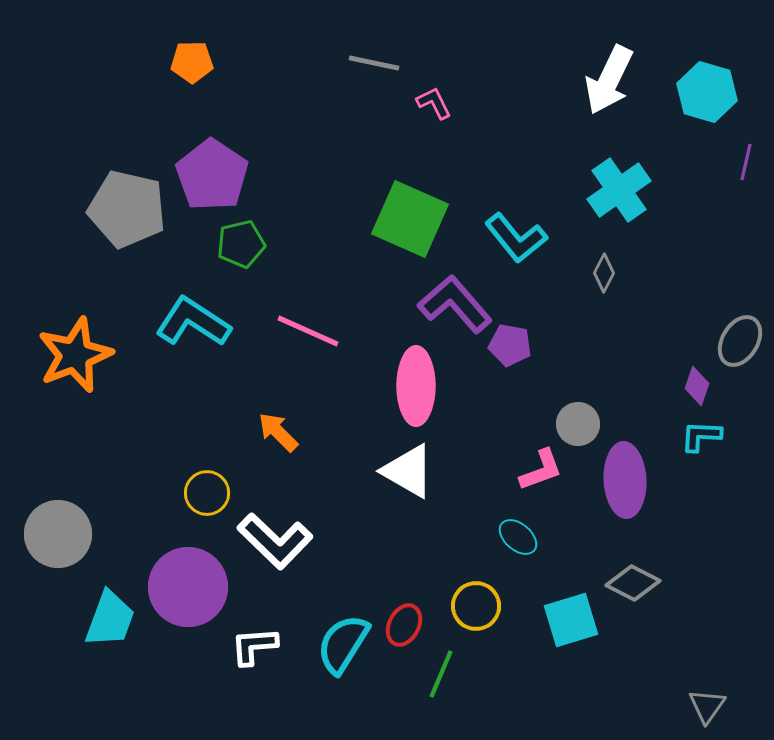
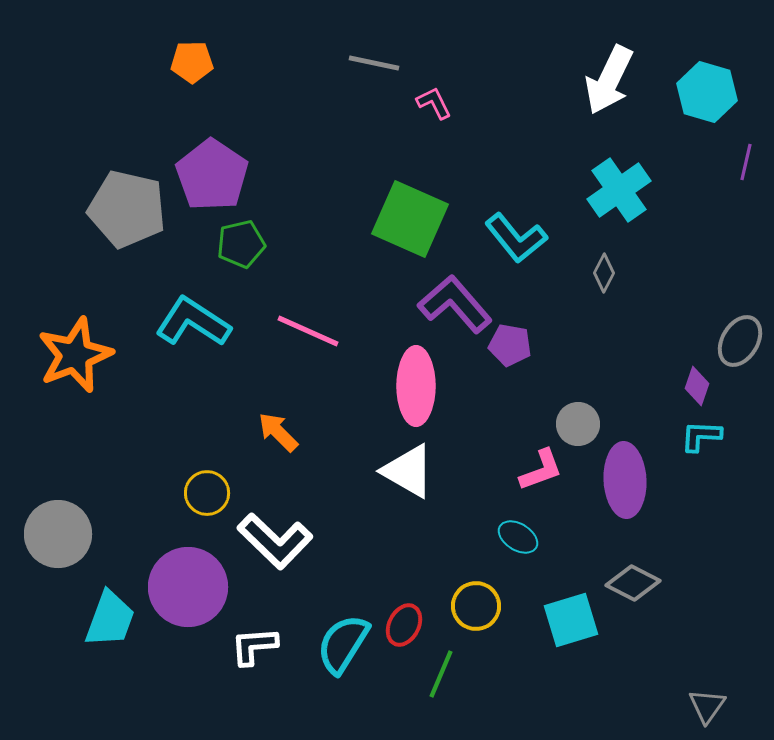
cyan ellipse at (518, 537): rotated 9 degrees counterclockwise
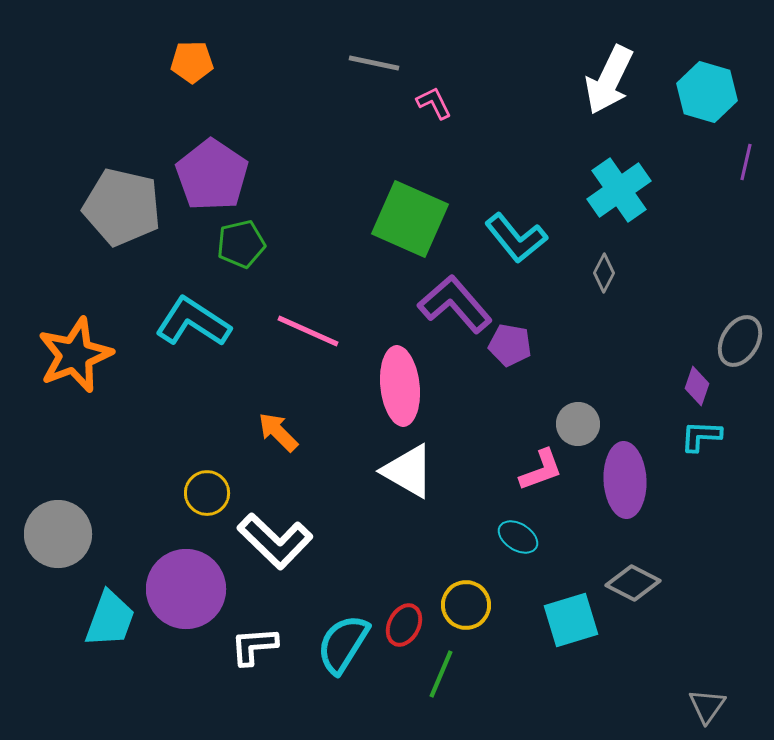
gray pentagon at (127, 209): moved 5 px left, 2 px up
pink ellipse at (416, 386): moved 16 px left; rotated 6 degrees counterclockwise
purple circle at (188, 587): moved 2 px left, 2 px down
yellow circle at (476, 606): moved 10 px left, 1 px up
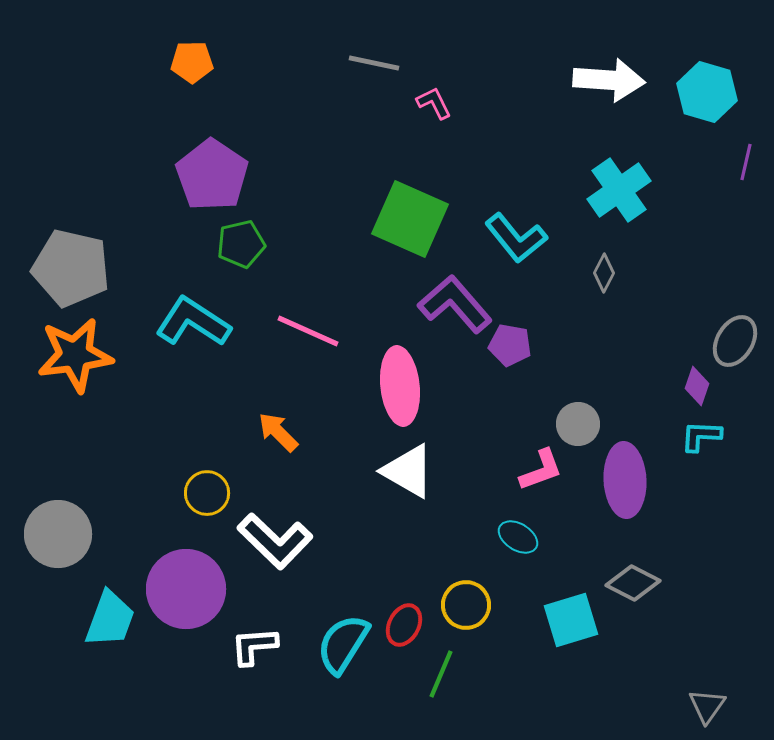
white arrow at (609, 80): rotated 112 degrees counterclockwise
gray pentagon at (122, 207): moved 51 px left, 61 px down
gray ellipse at (740, 341): moved 5 px left
orange star at (75, 355): rotated 14 degrees clockwise
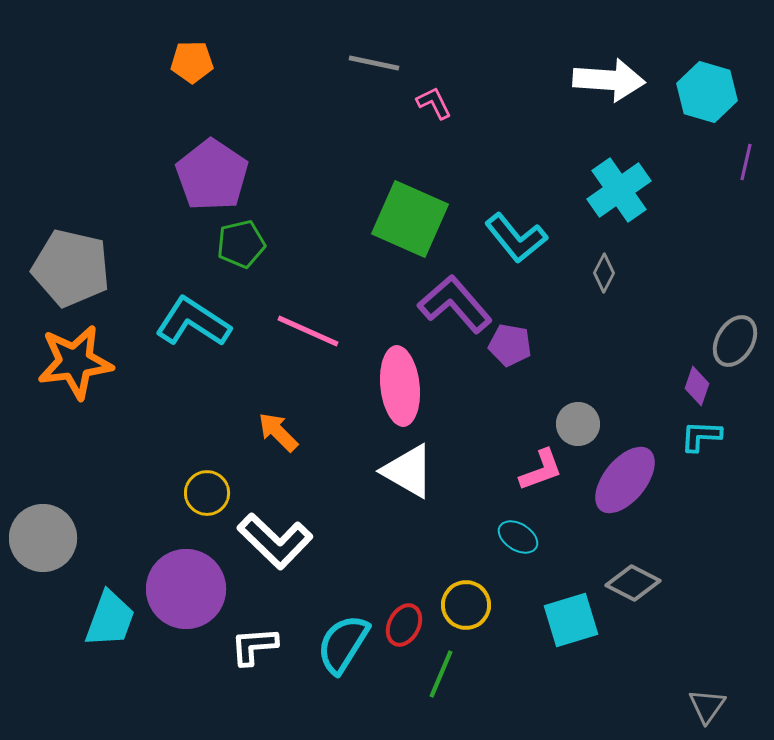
orange star at (75, 355): moved 7 px down
purple ellipse at (625, 480): rotated 42 degrees clockwise
gray circle at (58, 534): moved 15 px left, 4 px down
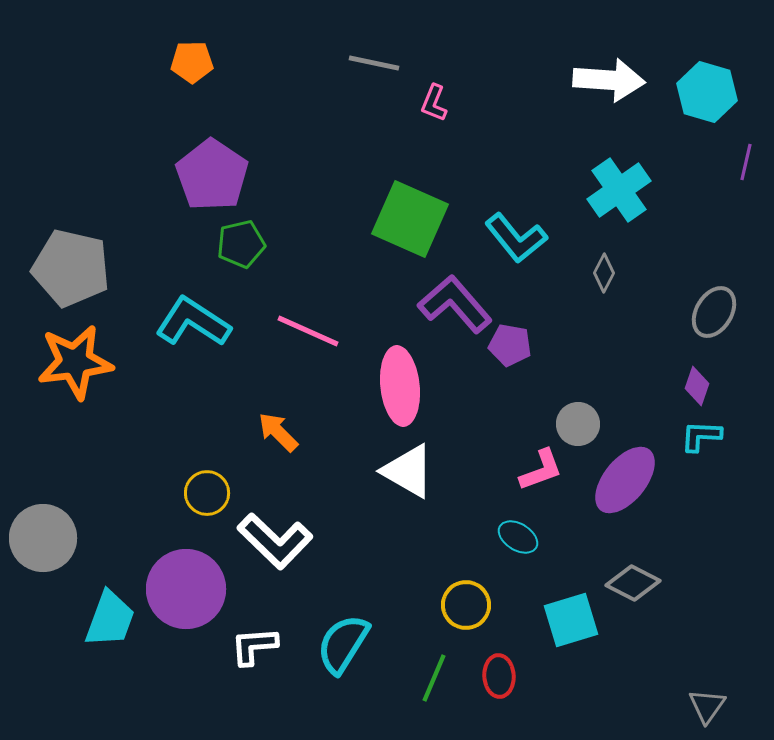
pink L-shape at (434, 103): rotated 132 degrees counterclockwise
gray ellipse at (735, 341): moved 21 px left, 29 px up
red ellipse at (404, 625): moved 95 px right, 51 px down; rotated 30 degrees counterclockwise
green line at (441, 674): moved 7 px left, 4 px down
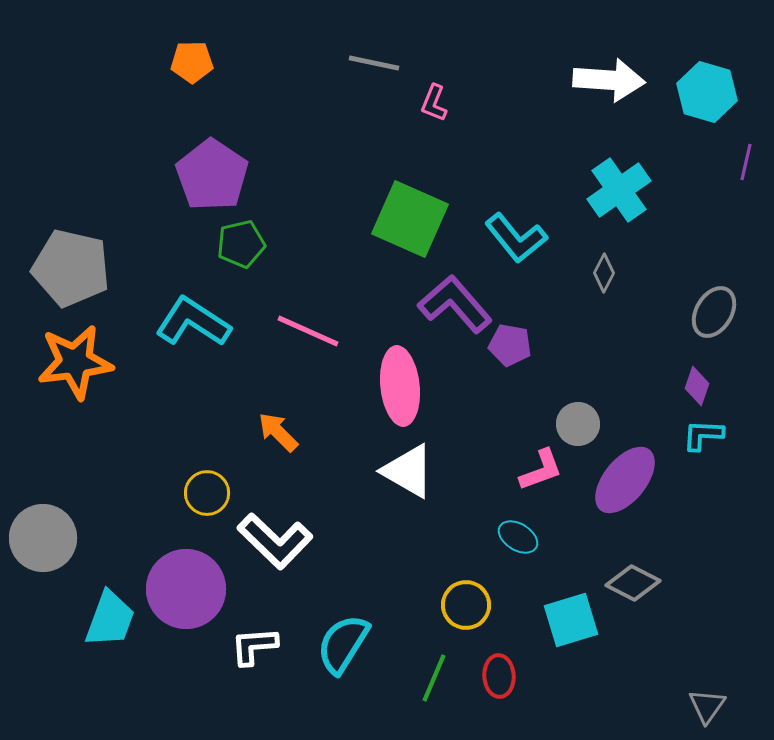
cyan L-shape at (701, 436): moved 2 px right, 1 px up
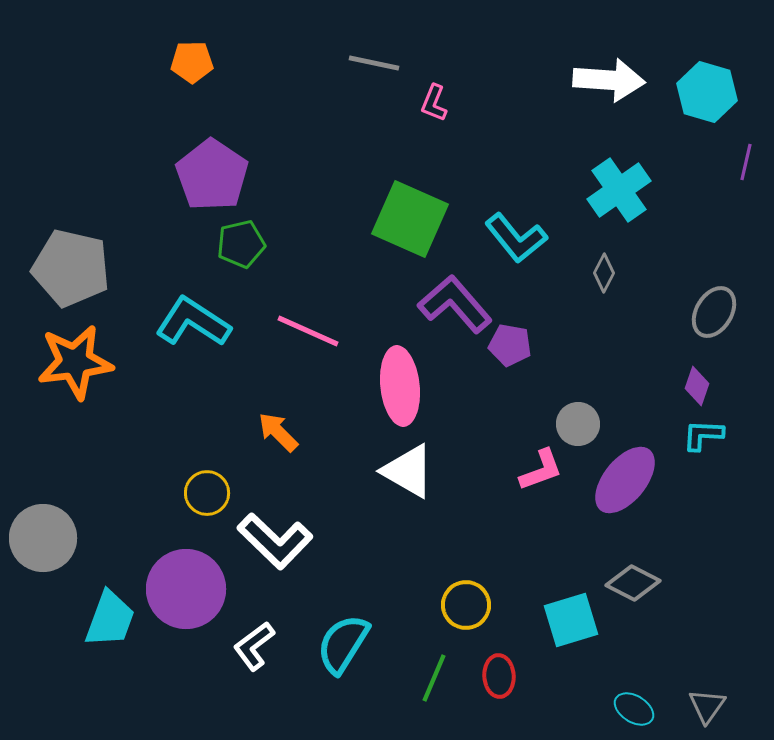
cyan ellipse at (518, 537): moved 116 px right, 172 px down
white L-shape at (254, 646): rotated 33 degrees counterclockwise
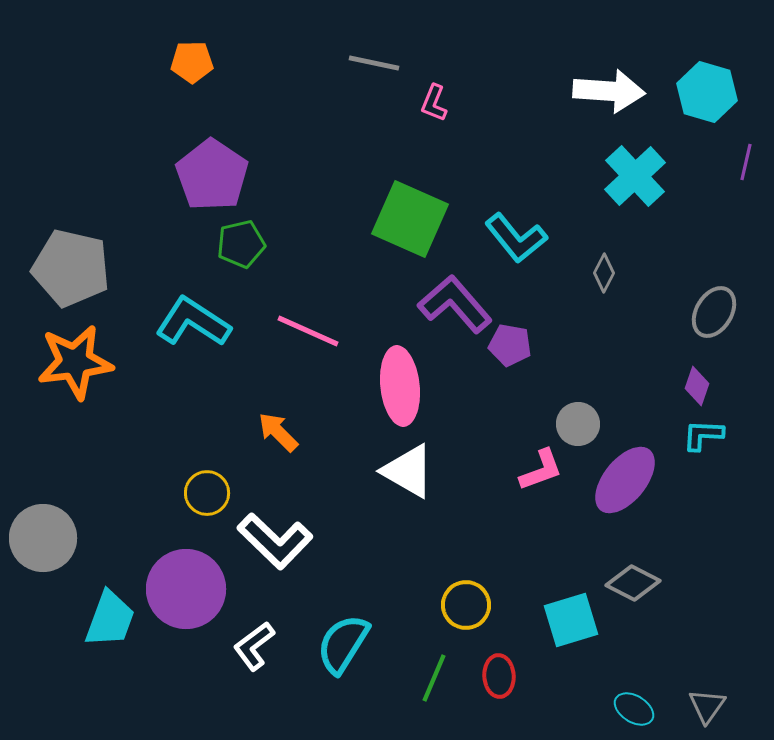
white arrow at (609, 80): moved 11 px down
cyan cross at (619, 190): moved 16 px right, 14 px up; rotated 8 degrees counterclockwise
